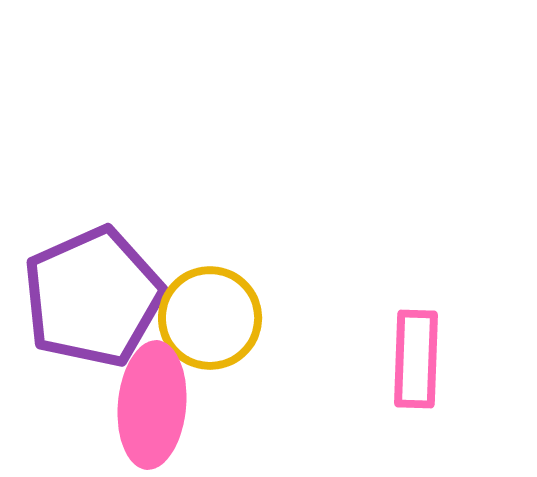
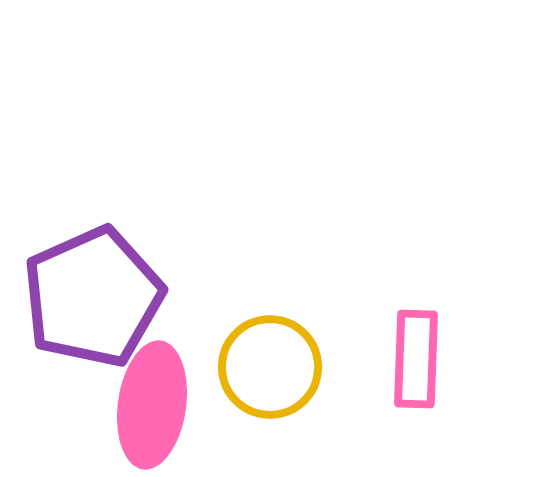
yellow circle: moved 60 px right, 49 px down
pink ellipse: rotated 3 degrees clockwise
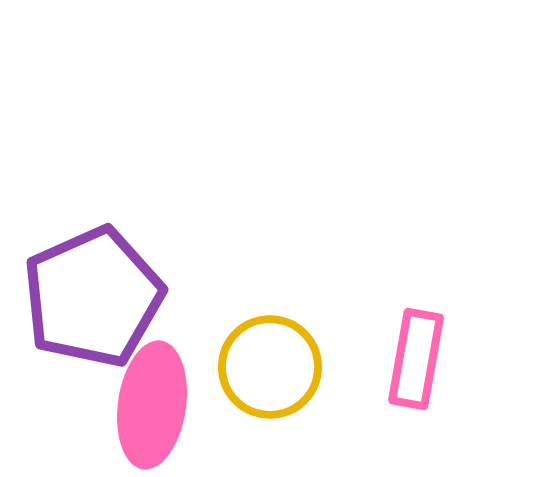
pink rectangle: rotated 8 degrees clockwise
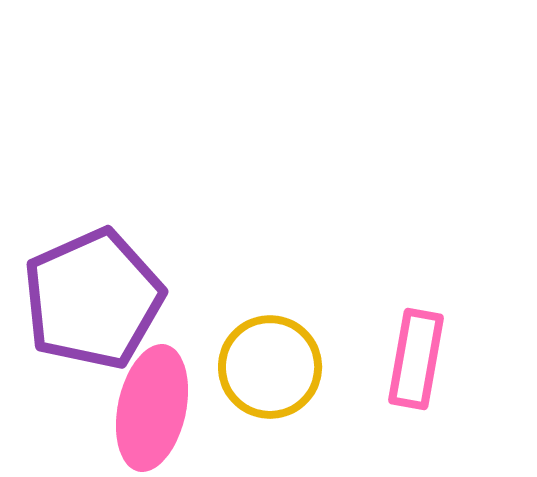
purple pentagon: moved 2 px down
pink ellipse: moved 3 px down; rotated 4 degrees clockwise
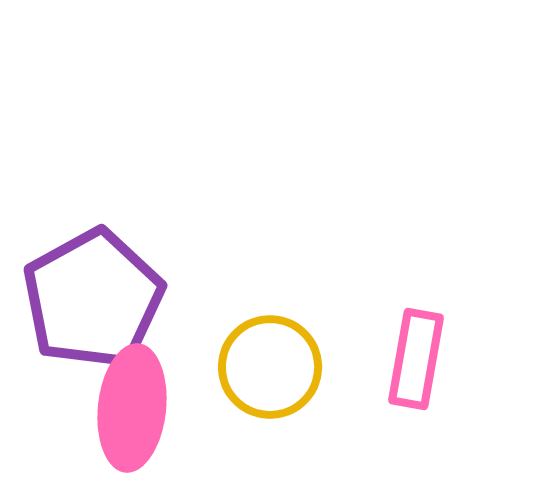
purple pentagon: rotated 5 degrees counterclockwise
pink ellipse: moved 20 px left; rotated 6 degrees counterclockwise
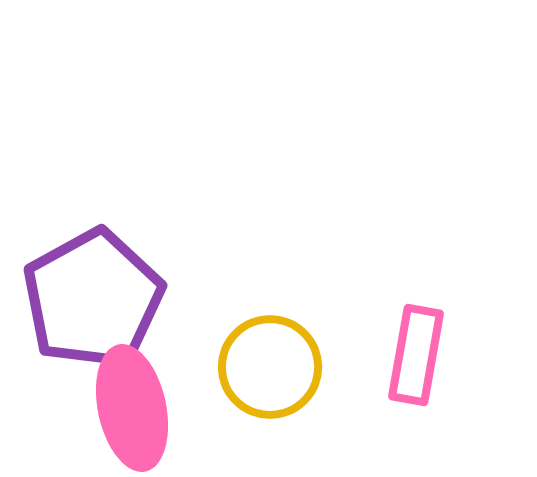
pink rectangle: moved 4 px up
pink ellipse: rotated 18 degrees counterclockwise
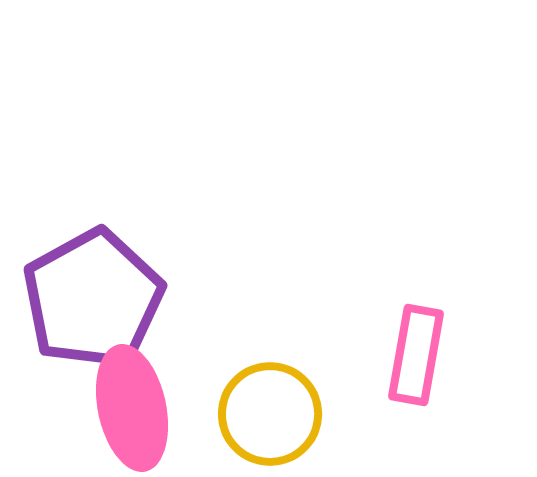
yellow circle: moved 47 px down
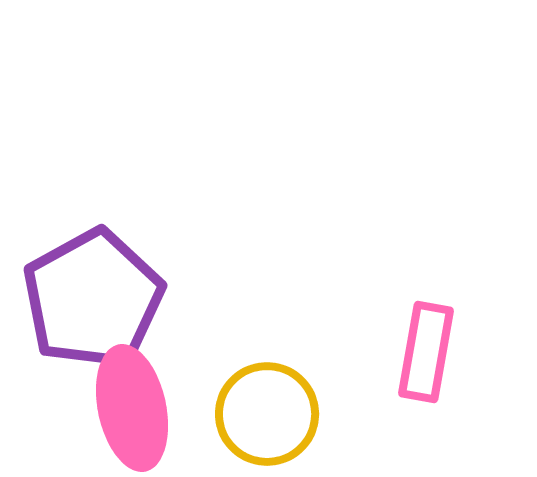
pink rectangle: moved 10 px right, 3 px up
yellow circle: moved 3 px left
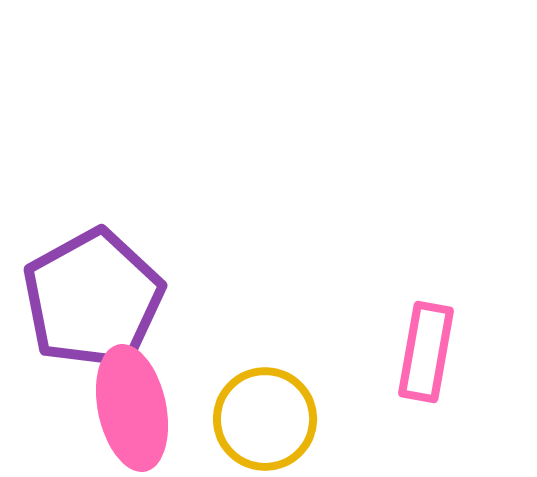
yellow circle: moved 2 px left, 5 px down
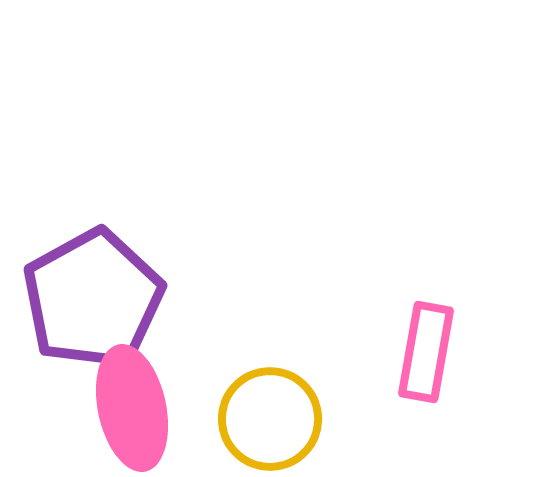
yellow circle: moved 5 px right
